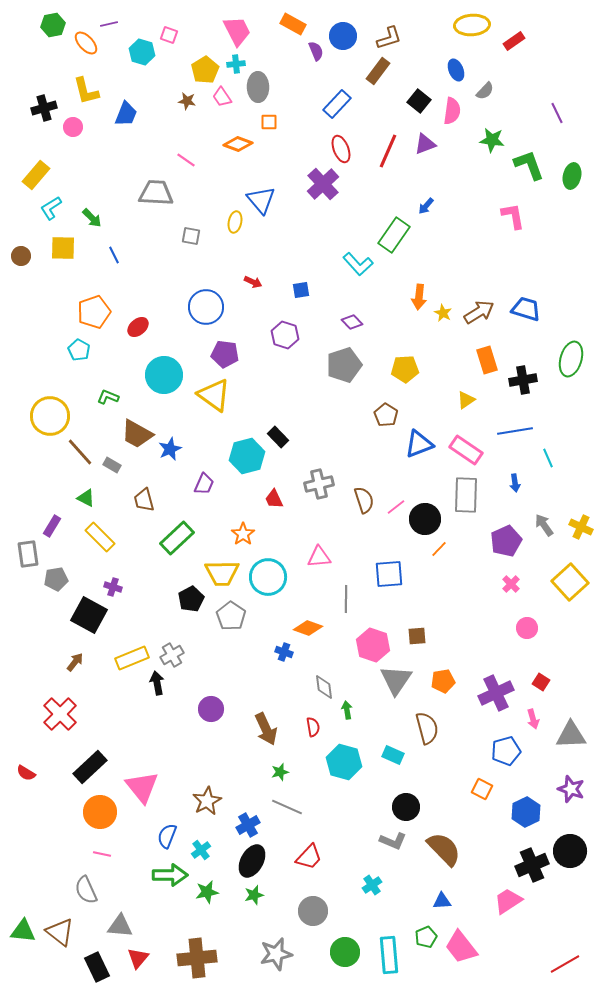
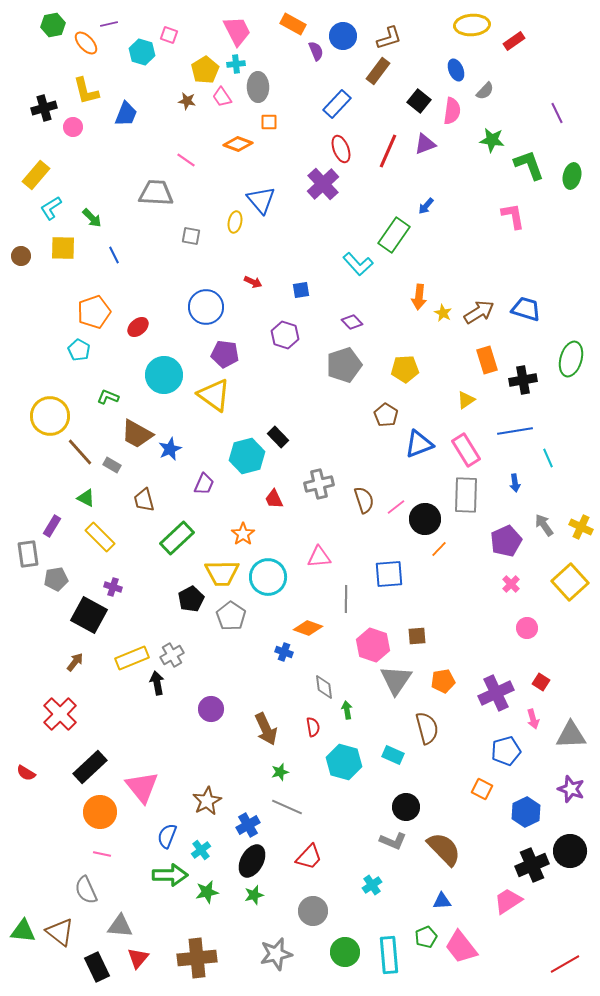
pink rectangle at (466, 450): rotated 24 degrees clockwise
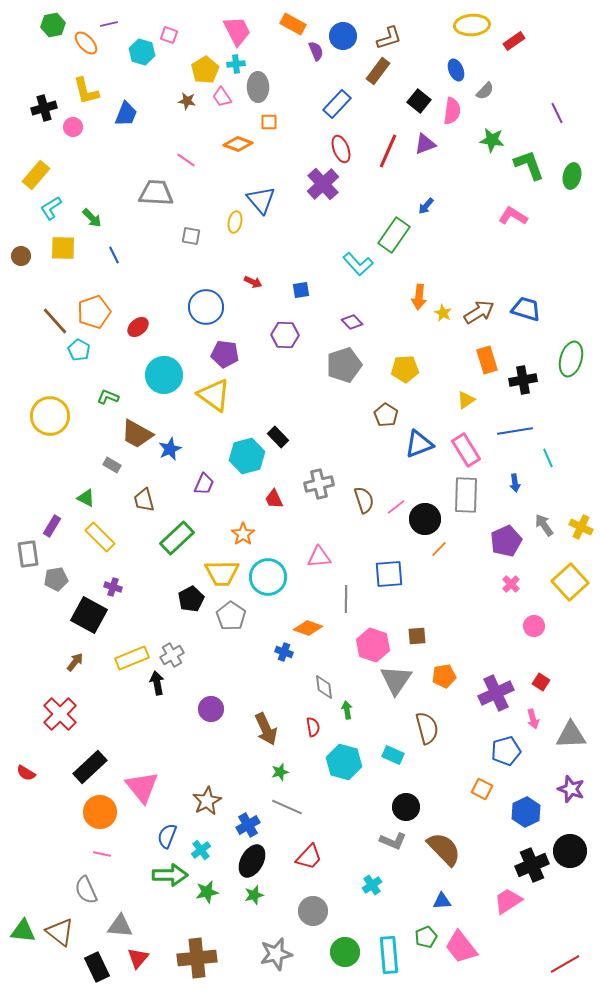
pink L-shape at (513, 216): rotated 48 degrees counterclockwise
purple hexagon at (285, 335): rotated 16 degrees counterclockwise
brown line at (80, 452): moved 25 px left, 131 px up
pink circle at (527, 628): moved 7 px right, 2 px up
orange pentagon at (443, 681): moved 1 px right, 5 px up
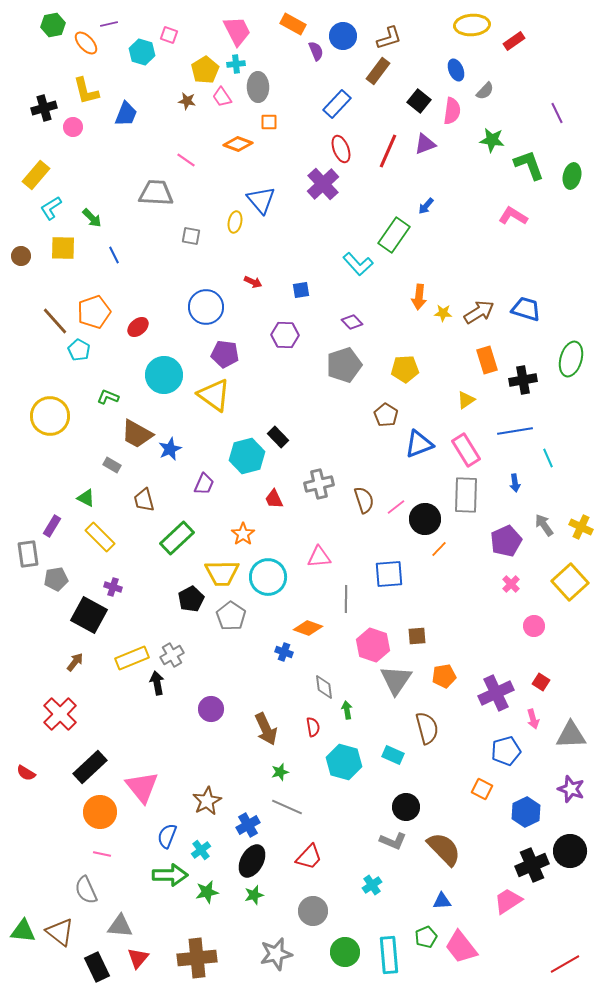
yellow star at (443, 313): rotated 24 degrees counterclockwise
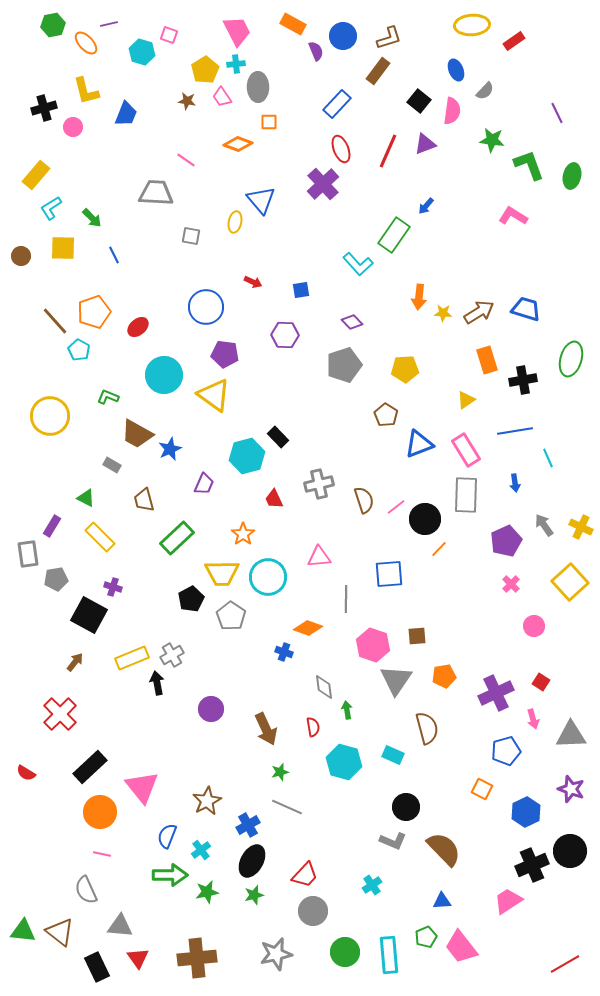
red trapezoid at (309, 857): moved 4 px left, 18 px down
red triangle at (138, 958): rotated 15 degrees counterclockwise
